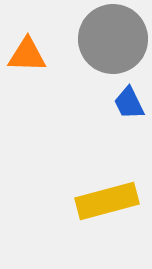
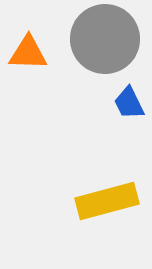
gray circle: moved 8 px left
orange triangle: moved 1 px right, 2 px up
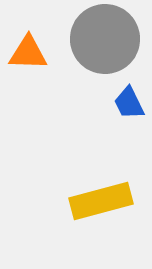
yellow rectangle: moved 6 px left
